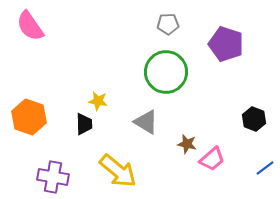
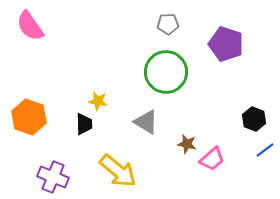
blue line: moved 18 px up
purple cross: rotated 12 degrees clockwise
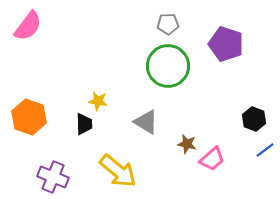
pink semicircle: moved 2 px left; rotated 108 degrees counterclockwise
green circle: moved 2 px right, 6 px up
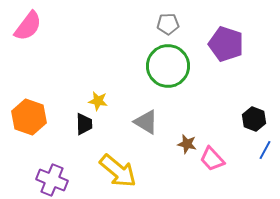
blue line: rotated 24 degrees counterclockwise
pink trapezoid: rotated 88 degrees clockwise
purple cross: moved 1 px left, 3 px down
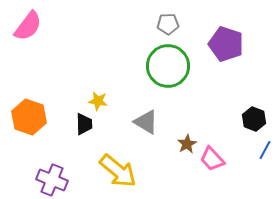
brown star: rotated 30 degrees clockwise
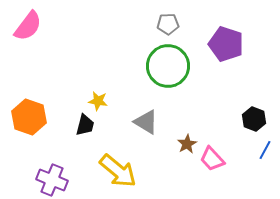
black trapezoid: moved 1 px right, 1 px down; rotated 15 degrees clockwise
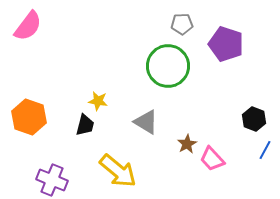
gray pentagon: moved 14 px right
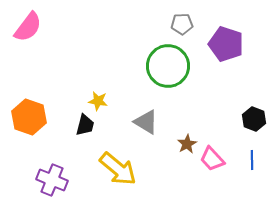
pink semicircle: moved 1 px down
blue line: moved 13 px left, 10 px down; rotated 30 degrees counterclockwise
yellow arrow: moved 2 px up
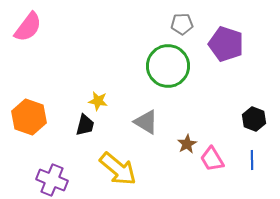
pink trapezoid: rotated 12 degrees clockwise
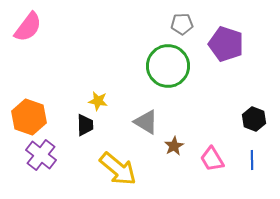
black trapezoid: rotated 15 degrees counterclockwise
brown star: moved 13 px left, 2 px down
purple cross: moved 11 px left, 25 px up; rotated 16 degrees clockwise
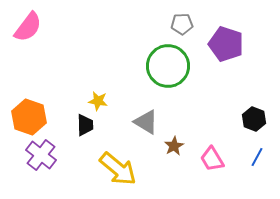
blue line: moved 5 px right, 3 px up; rotated 30 degrees clockwise
